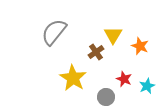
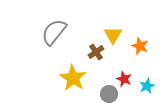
gray circle: moved 3 px right, 3 px up
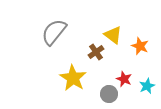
yellow triangle: rotated 24 degrees counterclockwise
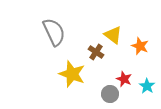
gray semicircle: rotated 116 degrees clockwise
brown cross: rotated 21 degrees counterclockwise
yellow star: moved 1 px left, 4 px up; rotated 12 degrees counterclockwise
cyan star: rotated 14 degrees counterclockwise
gray circle: moved 1 px right
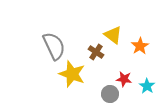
gray semicircle: moved 14 px down
orange star: rotated 18 degrees clockwise
red star: rotated 14 degrees counterclockwise
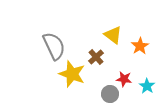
brown cross: moved 5 px down; rotated 14 degrees clockwise
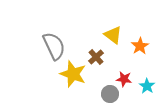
yellow star: moved 1 px right
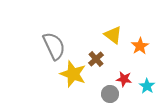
brown cross: moved 2 px down
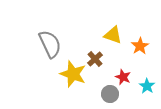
yellow triangle: rotated 18 degrees counterclockwise
gray semicircle: moved 4 px left, 2 px up
brown cross: moved 1 px left
red star: moved 1 px left, 2 px up; rotated 14 degrees clockwise
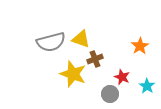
yellow triangle: moved 32 px left, 4 px down
gray semicircle: moved 1 px right, 2 px up; rotated 100 degrees clockwise
brown cross: rotated 21 degrees clockwise
red star: moved 1 px left
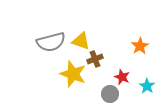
yellow triangle: moved 2 px down
